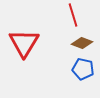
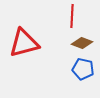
red line: moved 1 px left, 1 px down; rotated 20 degrees clockwise
red triangle: rotated 44 degrees clockwise
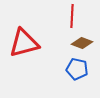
blue pentagon: moved 6 px left
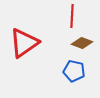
red triangle: rotated 20 degrees counterclockwise
blue pentagon: moved 3 px left, 2 px down
